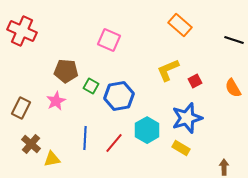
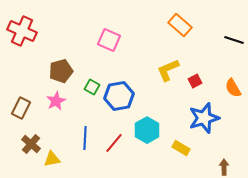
brown pentagon: moved 5 px left; rotated 20 degrees counterclockwise
green square: moved 1 px right, 1 px down
blue star: moved 17 px right
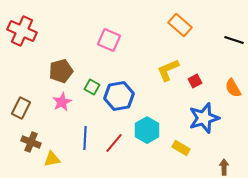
pink star: moved 6 px right, 1 px down
brown cross: moved 2 px up; rotated 18 degrees counterclockwise
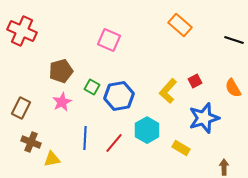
yellow L-shape: moved 21 px down; rotated 25 degrees counterclockwise
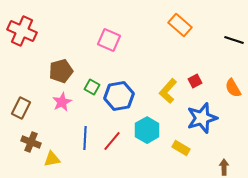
blue star: moved 2 px left
red line: moved 2 px left, 2 px up
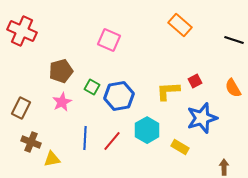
yellow L-shape: rotated 45 degrees clockwise
yellow rectangle: moved 1 px left, 1 px up
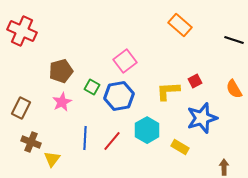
pink square: moved 16 px right, 21 px down; rotated 30 degrees clockwise
orange semicircle: moved 1 px right, 1 px down
yellow triangle: rotated 42 degrees counterclockwise
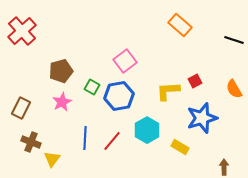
red cross: rotated 24 degrees clockwise
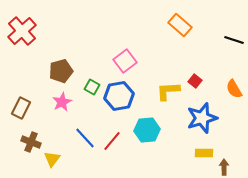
red square: rotated 24 degrees counterclockwise
cyan hexagon: rotated 25 degrees clockwise
blue line: rotated 45 degrees counterclockwise
yellow rectangle: moved 24 px right, 6 px down; rotated 30 degrees counterclockwise
